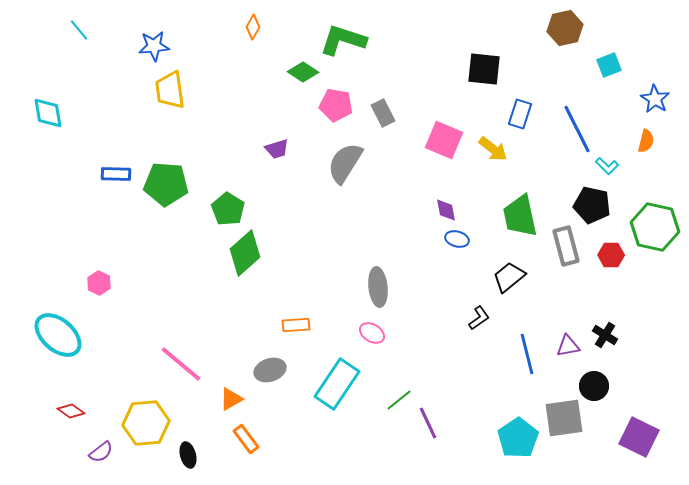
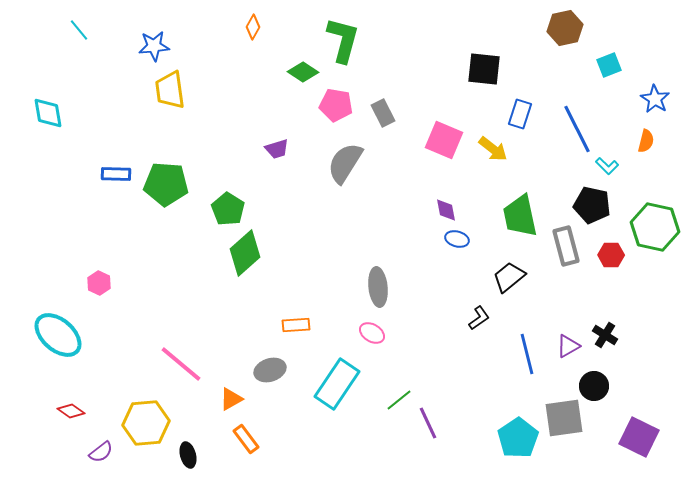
green L-shape at (343, 40): rotated 87 degrees clockwise
purple triangle at (568, 346): rotated 20 degrees counterclockwise
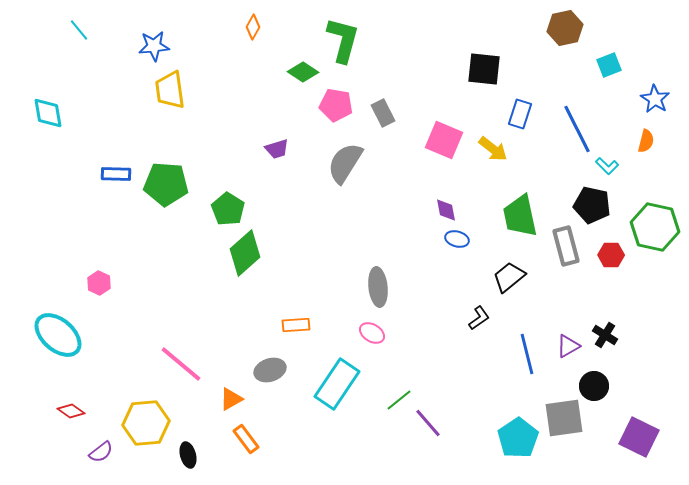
purple line at (428, 423): rotated 16 degrees counterclockwise
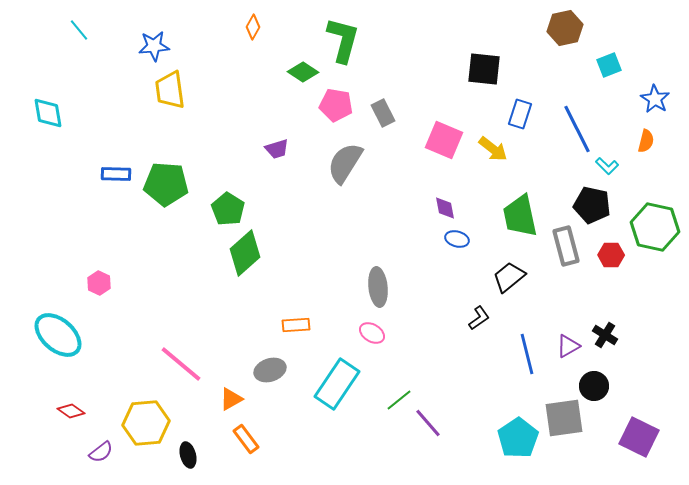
purple diamond at (446, 210): moved 1 px left, 2 px up
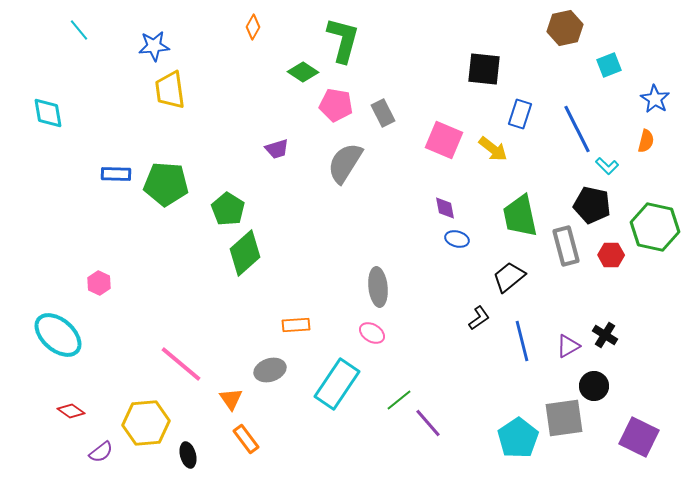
blue line at (527, 354): moved 5 px left, 13 px up
orange triangle at (231, 399): rotated 35 degrees counterclockwise
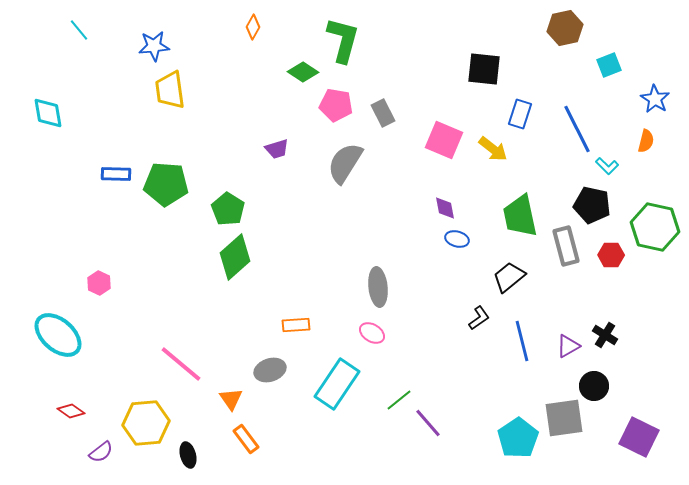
green diamond at (245, 253): moved 10 px left, 4 px down
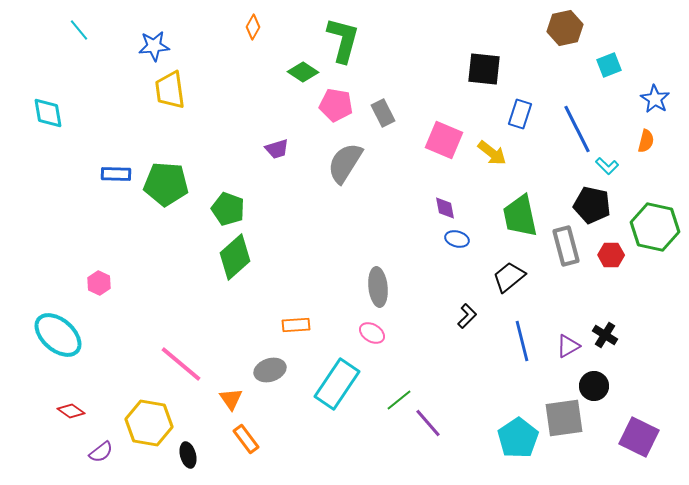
yellow arrow at (493, 149): moved 1 px left, 4 px down
green pentagon at (228, 209): rotated 12 degrees counterclockwise
black L-shape at (479, 318): moved 12 px left, 2 px up; rotated 10 degrees counterclockwise
yellow hexagon at (146, 423): moved 3 px right; rotated 15 degrees clockwise
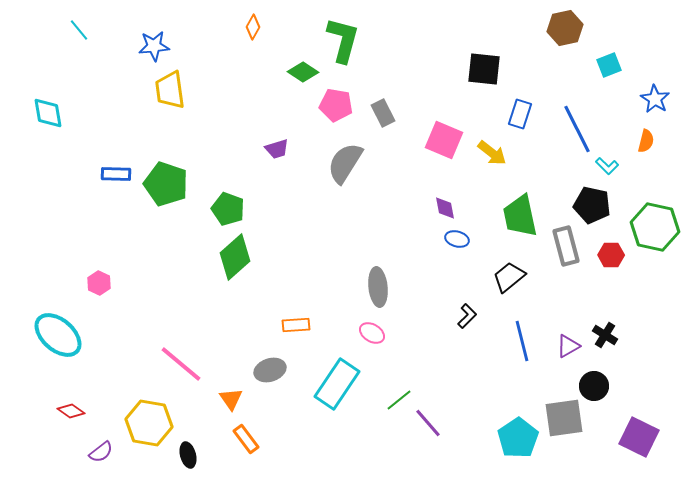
green pentagon at (166, 184): rotated 15 degrees clockwise
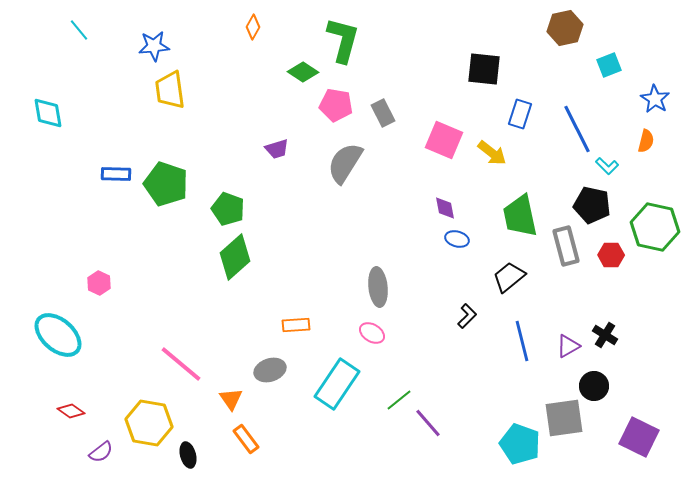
cyan pentagon at (518, 438): moved 2 px right, 6 px down; rotated 18 degrees counterclockwise
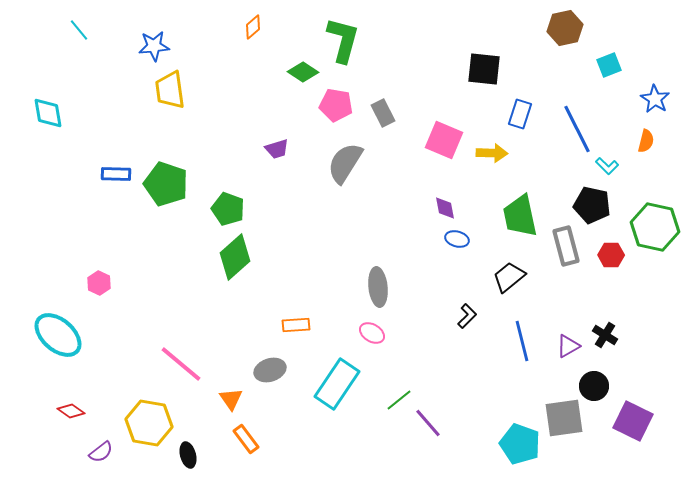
orange diamond at (253, 27): rotated 20 degrees clockwise
yellow arrow at (492, 153): rotated 36 degrees counterclockwise
purple square at (639, 437): moved 6 px left, 16 px up
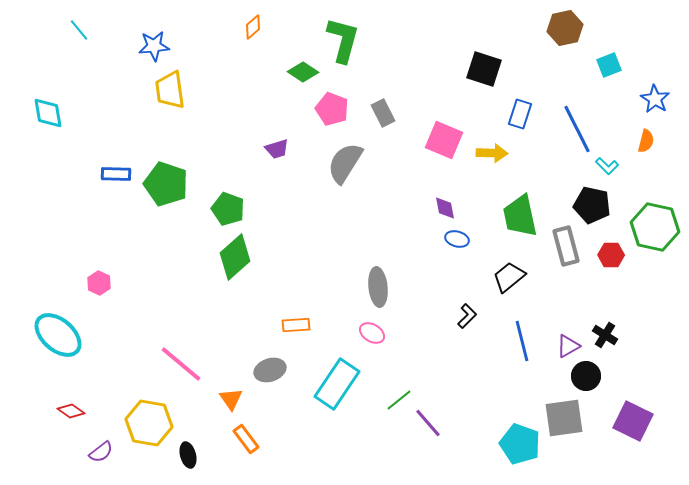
black square at (484, 69): rotated 12 degrees clockwise
pink pentagon at (336, 105): moved 4 px left, 4 px down; rotated 12 degrees clockwise
black circle at (594, 386): moved 8 px left, 10 px up
